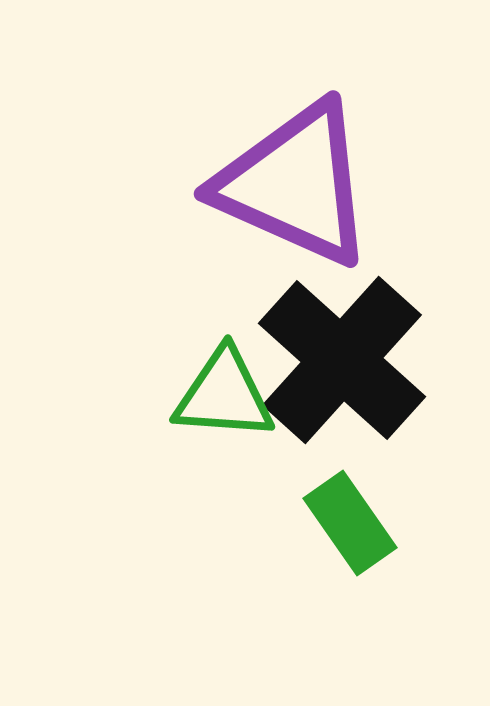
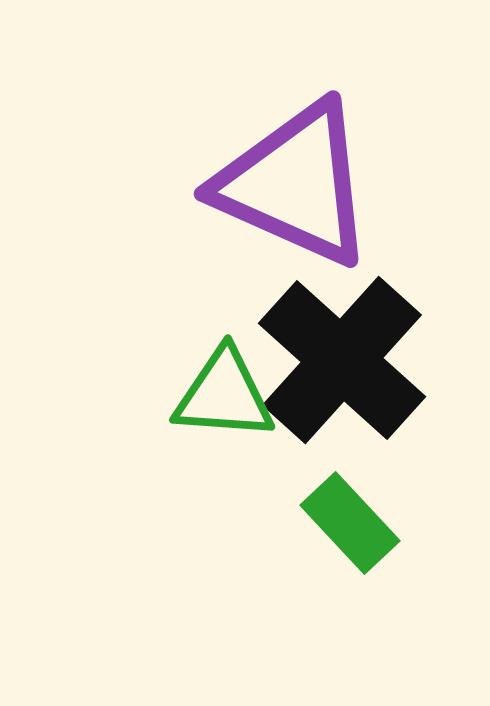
green rectangle: rotated 8 degrees counterclockwise
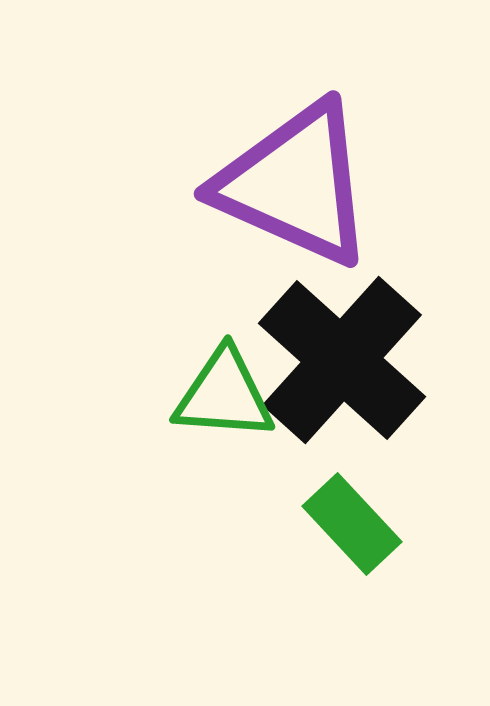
green rectangle: moved 2 px right, 1 px down
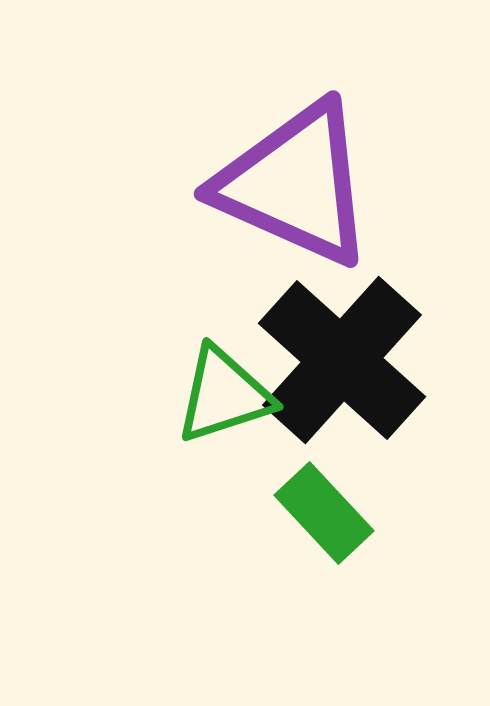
green triangle: rotated 22 degrees counterclockwise
green rectangle: moved 28 px left, 11 px up
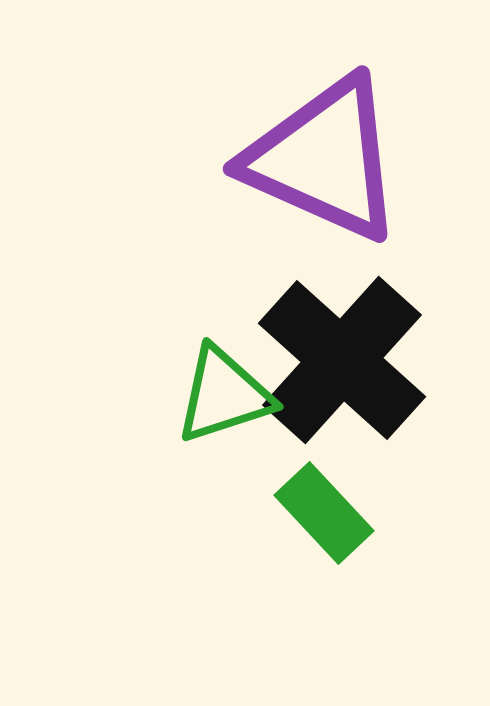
purple triangle: moved 29 px right, 25 px up
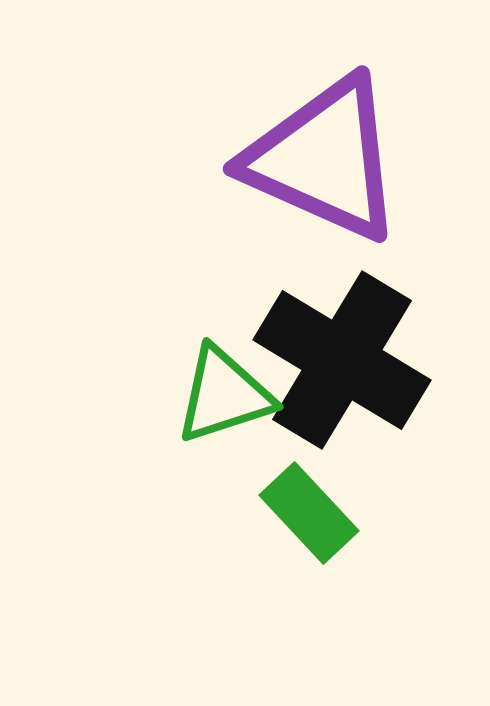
black cross: rotated 11 degrees counterclockwise
green rectangle: moved 15 px left
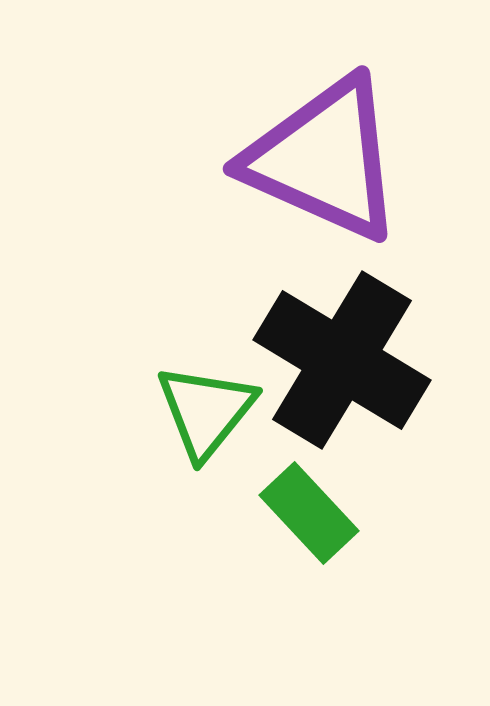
green triangle: moved 18 px left, 16 px down; rotated 33 degrees counterclockwise
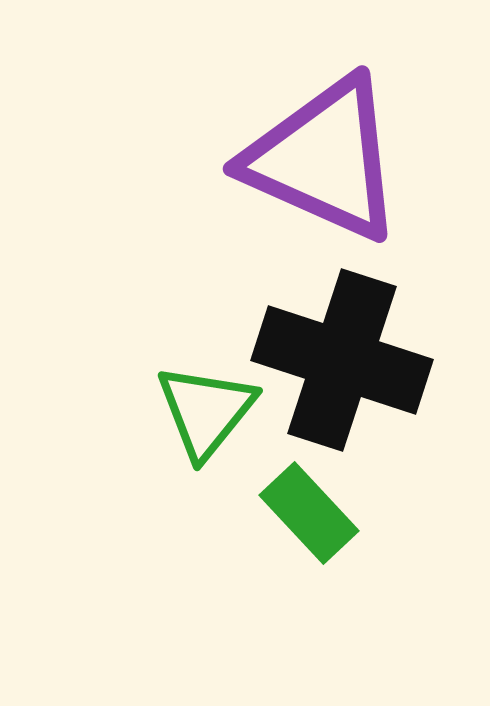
black cross: rotated 13 degrees counterclockwise
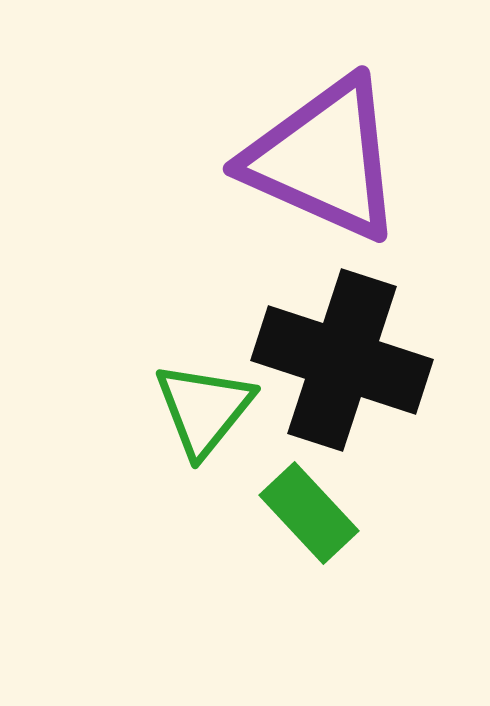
green triangle: moved 2 px left, 2 px up
